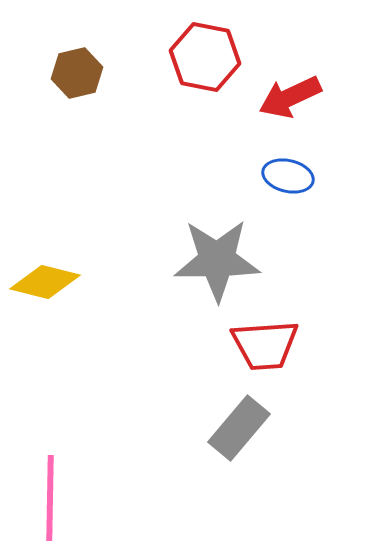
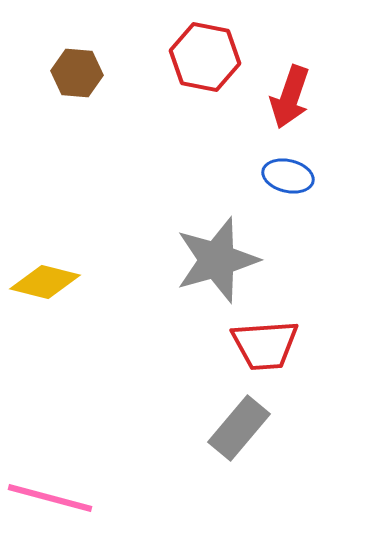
brown hexagon: rotated 18 degrees clockwise
red arrow: rotated 46 degrees counterclockwise
gray star: rotated 16 degrees counterclockwise
pink line: rotated 76 degrees counterclockwise
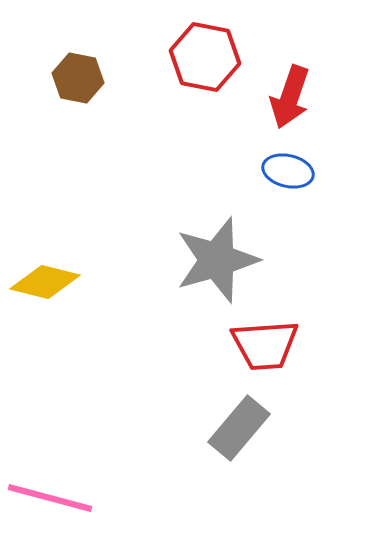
brown hexagon: moved 1 px right, 5 px down; rotated 6 degrees clockwise
blue ellipse: moved 5 px up
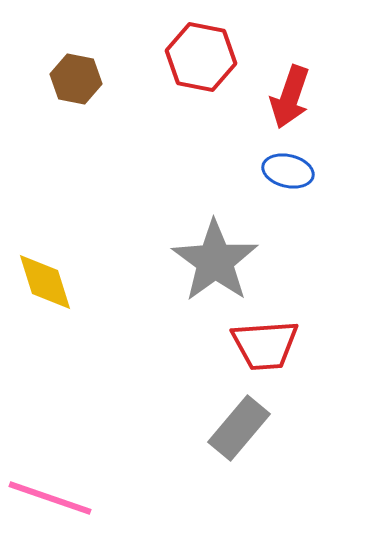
red hexagon: moved 4 px left
brown hexagon: moved 2 px left, 1 px down
gray star: moved 2 px left, 1 px down; rotated 20 degrees counterclockwise
yellow diamond: rotated 58 degrees clockwise
pink line: rotated 4 degrees clockwise
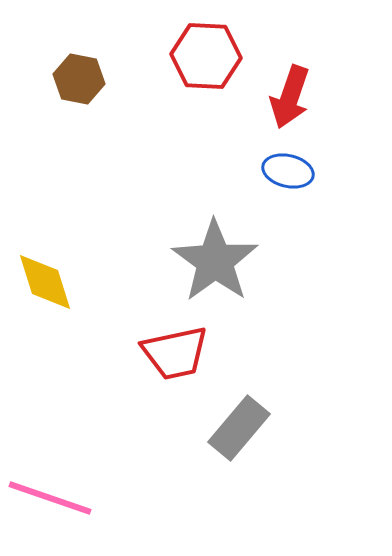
red hexagon: moved 5 px right, 1 px up; rotated 8 degrees counterclockwise
brown hexagon: moved 3 px right
red trapezoid: moved 90 px left, 8 px down; rotated 8 degrees counterclockwise
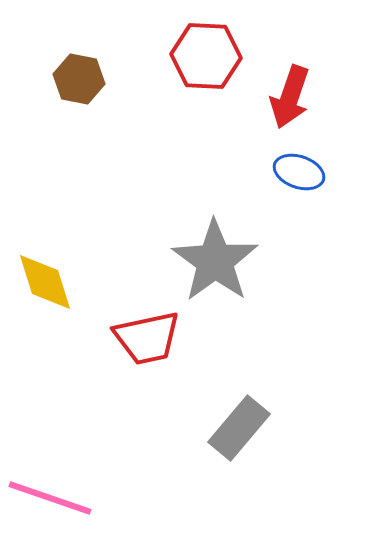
blue ellipse: moved 11 px right, 1 px down; rotated 6 degrees clockwise
red trapezoid: moved 28 px left, 15 px up
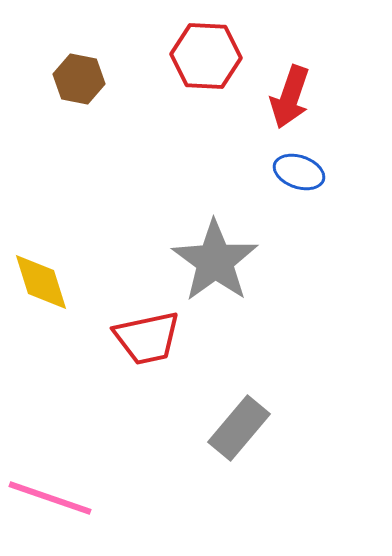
yellow diamond: moved 4 px left
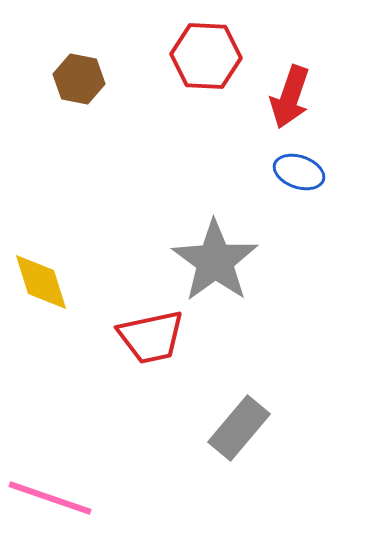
red trapezoid: moved 4 px right, 1 px up
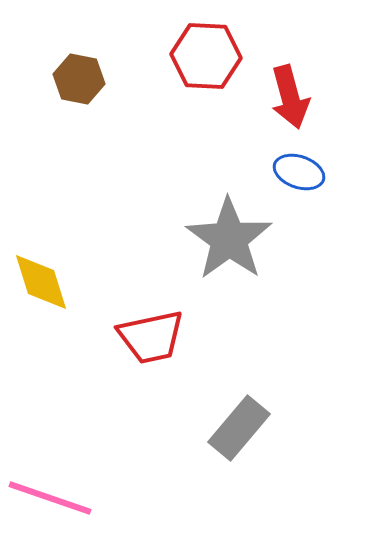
red arrow: rotated 34 degrees counterclockwise
gray star: moved 14 px right, 22 px up
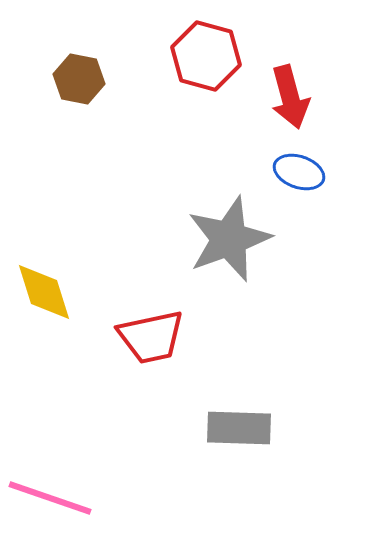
red hexagon: rotated 12 degrees clockwise
gray star: rotated 16 degrees clockwise
yellow diamond: moved 3 px right, 10 px down
gray rectangle: rotated 52 degrees clockwise
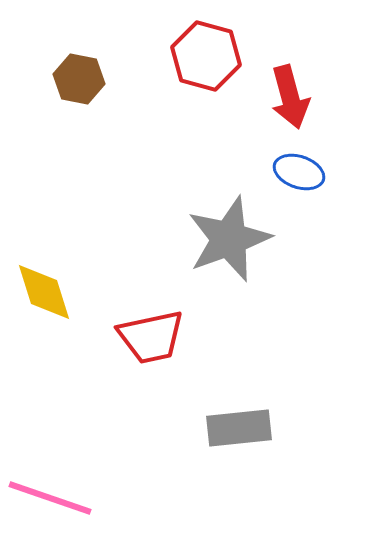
gray rectangle: rotated 8 degrees counterclockwise
